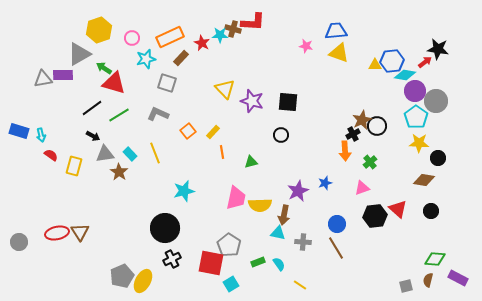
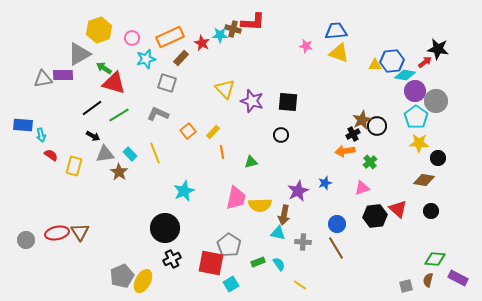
blue rectangle at (19, 131): moved 4 px right, 6 px up; rotated 12 degrees counterclockwise
orange arrow at (345, 151): rotated 84 degrees clockwise
cyan star at (184, 191): rotated 10 degrees counterclockwise
gray circle at (19, 242): moved 7 px right, 2 px up
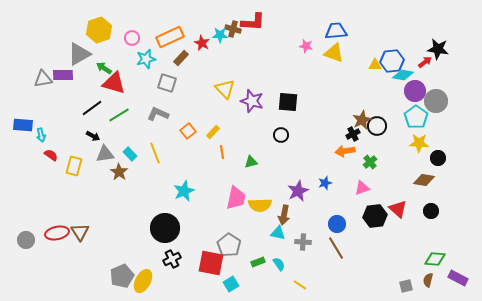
yellow triangle at (339, 53): moved 5 px left
cyan diamond at (405, 75): moved 2 px left
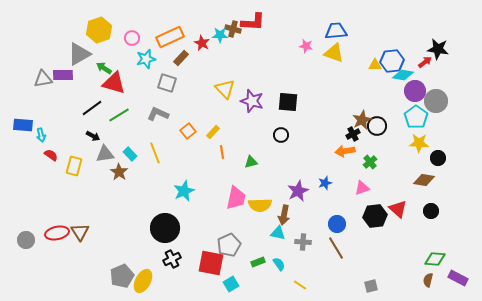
gray pentagon at (229, 245): rotated 15 degrees clockwise
gray square at (406, 286): moved 35 px left
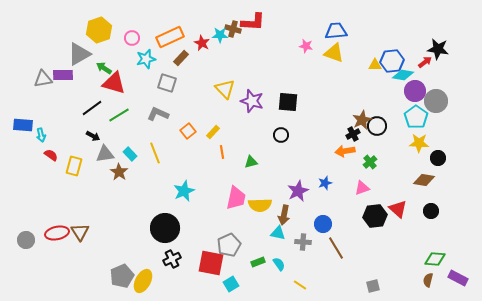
blue circle at (337, 224): moved 14 px left
gray square at (371, 286): moved 2 px right
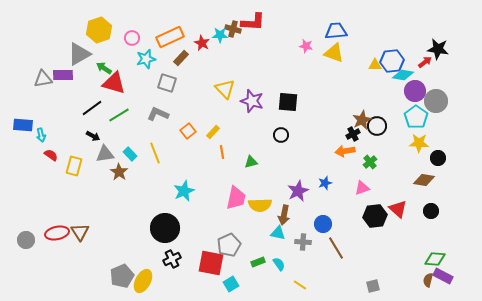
purple rectangle at (458, 278): moved 15 px left, 2 px up
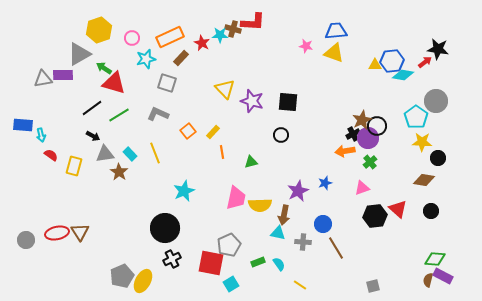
purple circle at (415, 91): moved 47 px left, 47 px down
yellow star at (419, 143): moved 3 px right, 1 px up
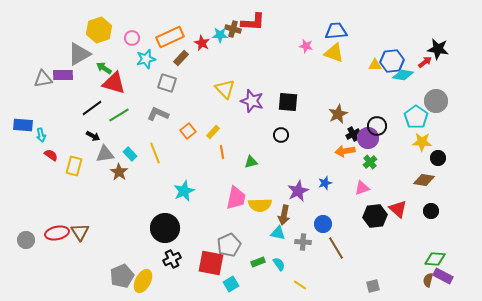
brown star at (362, 120): moved 24 px left, 6 px up
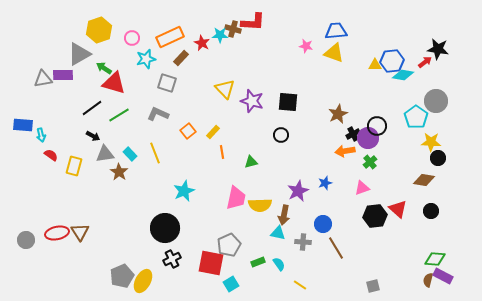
yellow star at (422, 142): moved 9 px right
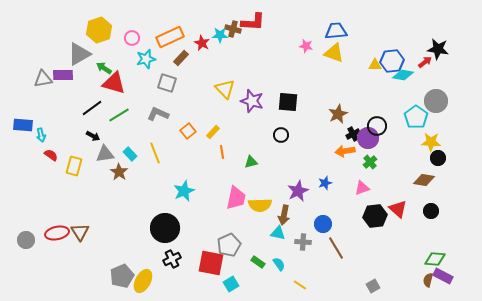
green rectangle at (258, 262): rotated 56 degrees clockwise
gray square at (373, 286): rotated 16 degrees counterclockwise
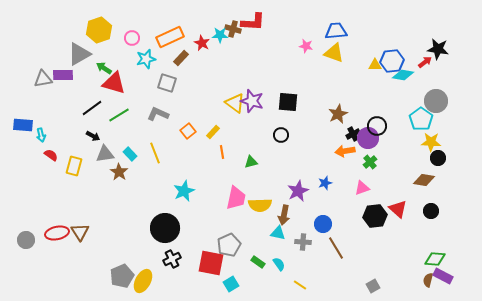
yellow triangle at (225, 89): moved 10 px right, 14 px down; rotated 10 degrees counterclockwise
cyan pentagon at (416, 117): moved 5 px right, 2 px down
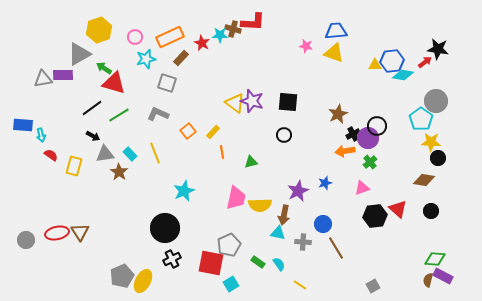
pink circle at (132, 38): moved 3 px right, 1 px up
black circle at (281, 135): moved 3 px right
